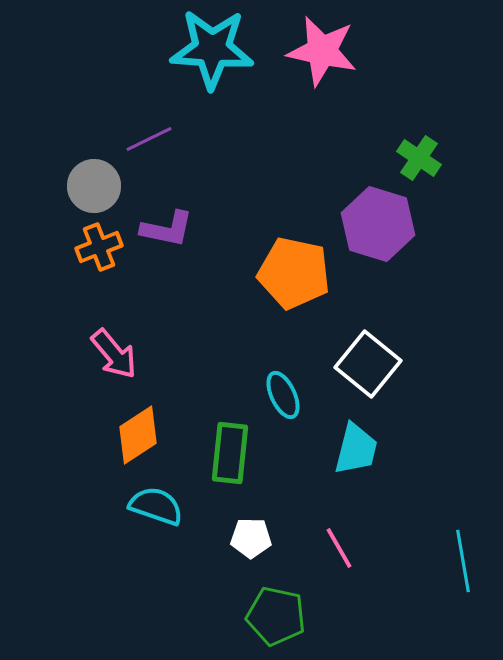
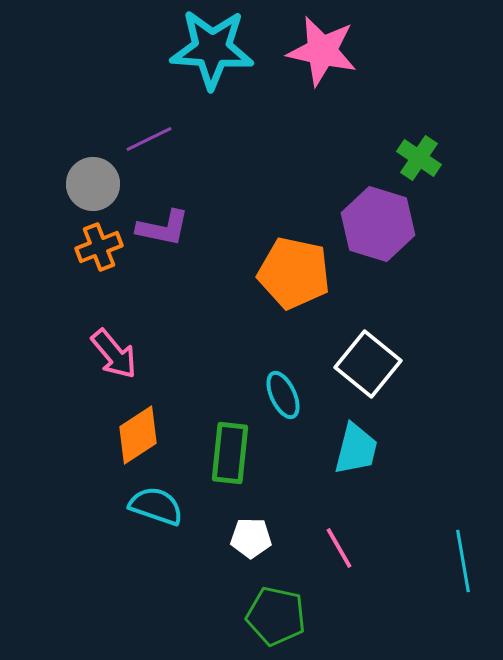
gray circle: moved 1 px left, 2 px up
purple L-shape: moved 4 px left, 1 px up
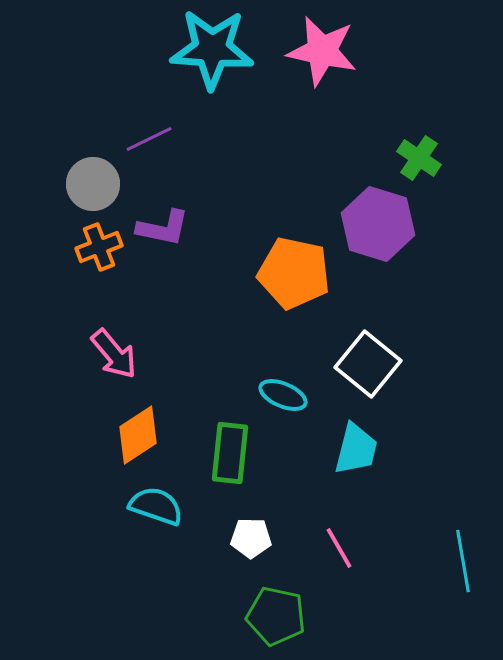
cyan ellipse: rotated 42 degrees counterclockwise
